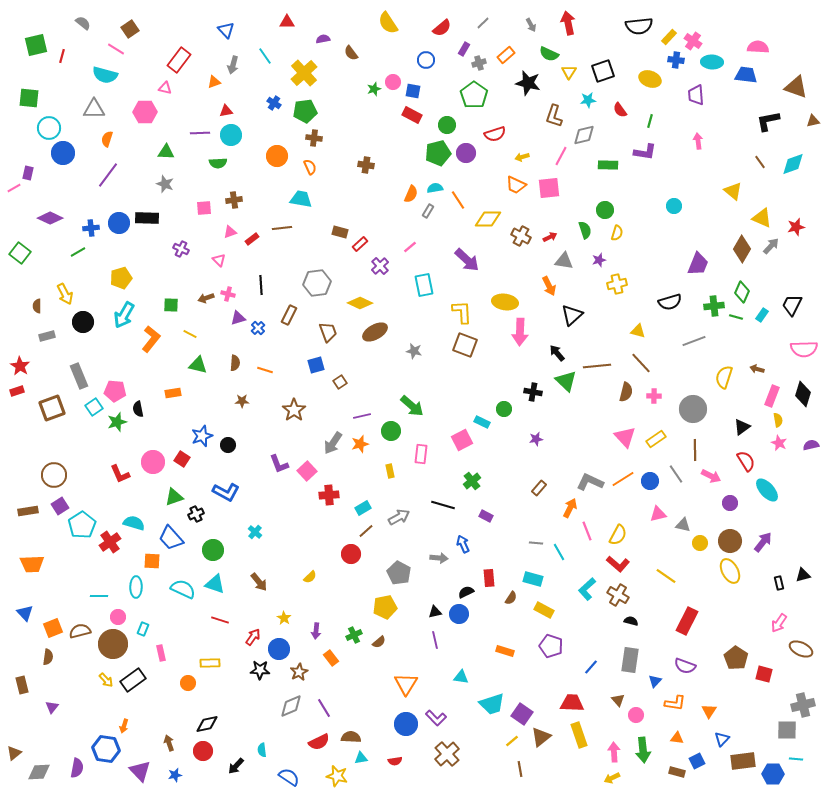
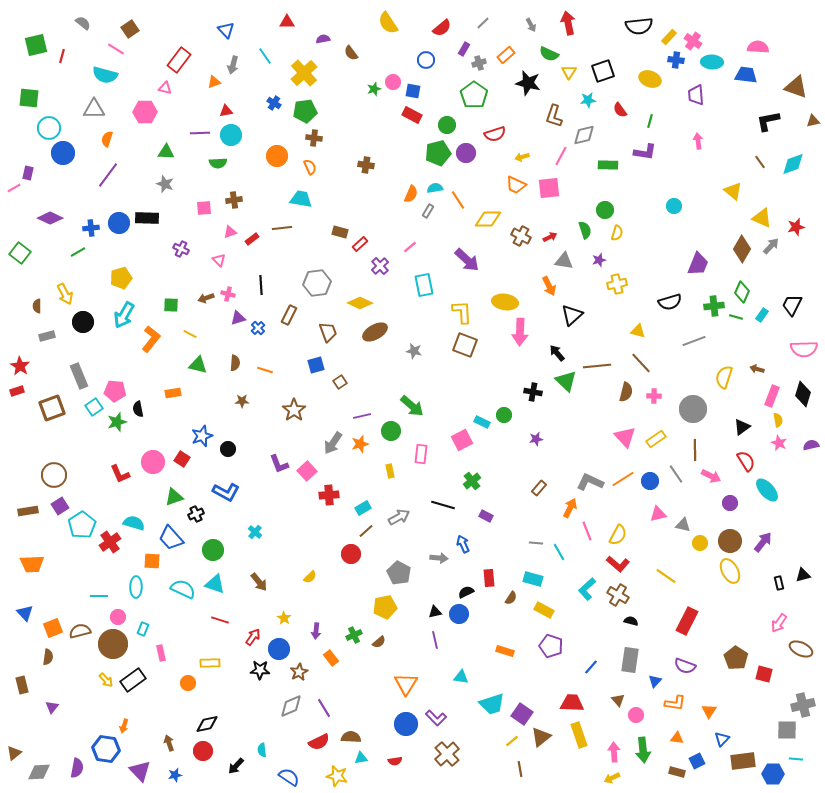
green circle at (504, 409): moved 6 px down
black circle at (228, 445): moved 4 px down
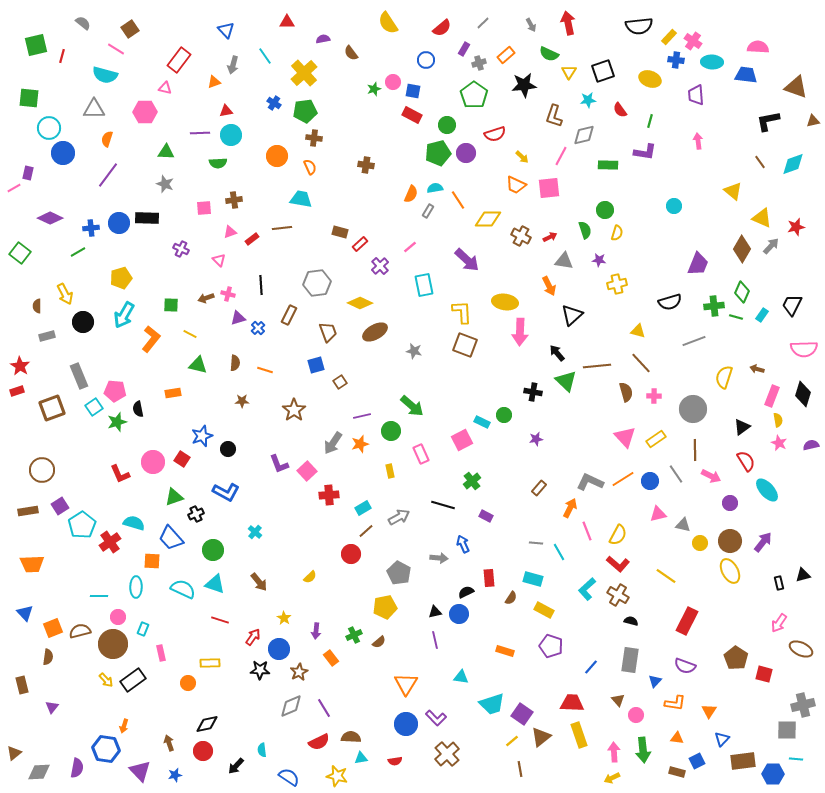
black star at (528, 83): moved 4 px left, 2 px down; rotated 20 degrees counterclockwise
yellow arrow at (522, 157): rotated 120 degrees counterclockwise
purple star at (599, 260): rotated 24 degrees clockwise
brown semicircle at (626, 392): rotated 30 degrees counterclockwise
pink rectangle at (421, 454): rotated 30 degrees counterclockwise
brown circle at (54, 475): moved 12 px left, 5 px up
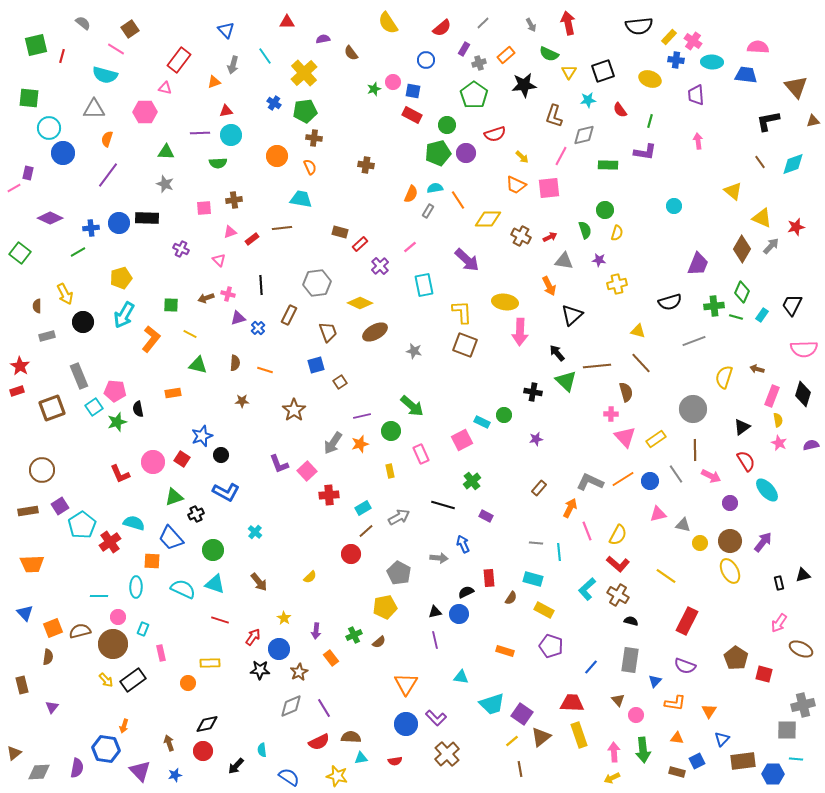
brown triangle at (796, 87): rotated 30 degrees clockwise
pink cross at (654, 396): moved 43 px left, 18 px down
black circle at (228, 449): moved 7 px left, 6 px down
cyan line at (559, 552): rotated 24 degrees clockwise
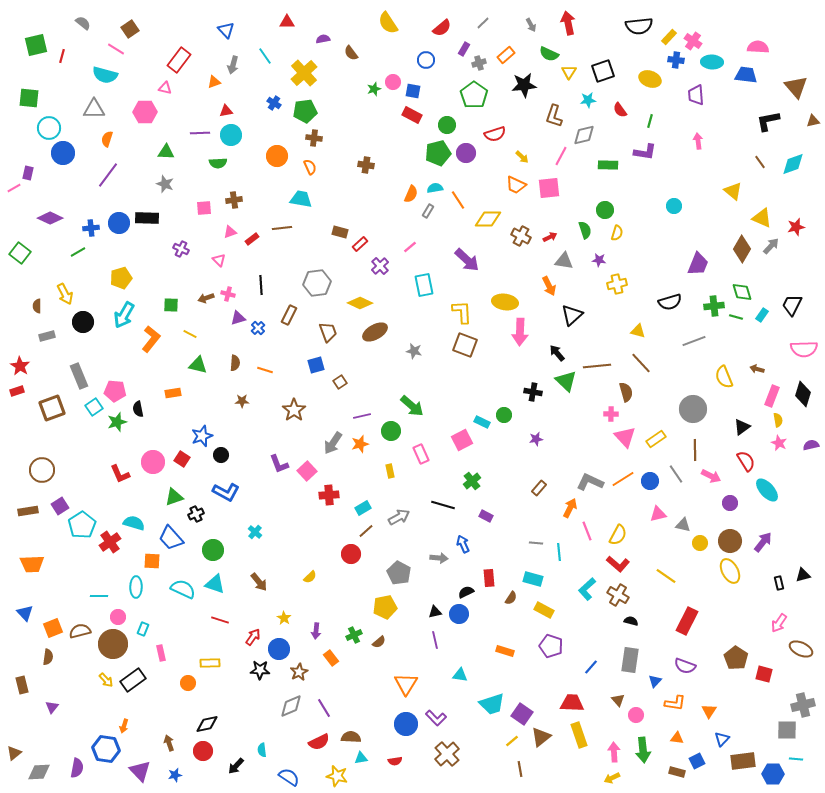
green diamond at (742, 292): rotated 40 degrees counterclockwise
yellow semicircle at (724, 377): rotated 40 degrees counterclockwise
cyan triangle at (461, 677): moved 1 px left, 2 px up
